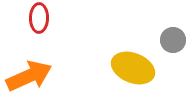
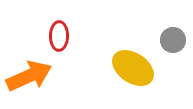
red ellipse: moved 20 px right, 18 px down
yellow ellipse: rotated 12 degrees clockwise
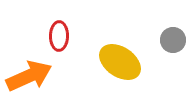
yellow ellipse: moved 13 px left, 6 px up
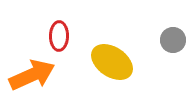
yellow ellipse: moved 8 px left
orange arrow: moved 3 px right, 1 px up
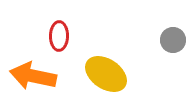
yellow ellipse: moved 6 px left, 12 px down
orange arrow: moved 1 px right, 1 px down; rotated 144 degrees counterclockwise
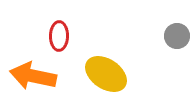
gray circle: moved 4 px right, 4 px up
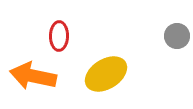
yellow ellipse: rotated 66 degrees counterclockwise
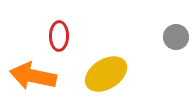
gray circle: moved 1 px left, 1 px down
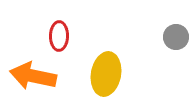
yellow ellipse: rotated 48 degrees counterclockwise
